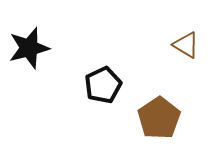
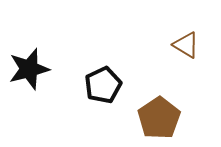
black star: moved 21 px down
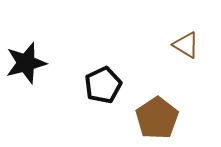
black star: moved 3 px left, 6 px up
brown pentagon: moved 2 px left
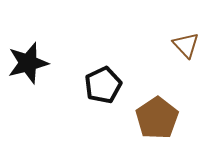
brown triangle: rotated 16 degrees clockwise
black star: moved 2 px right
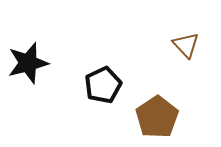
brown pentagon: moved 1 px up
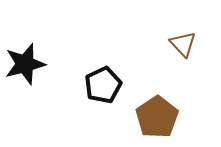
brown triangle: moved 3 px left, 1 px up
black star: moved 3 px left, 1 px down
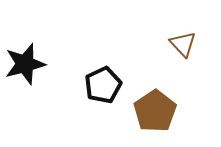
brown pentagon: moved 2 px left, 6 px up
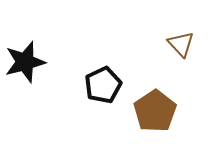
brown triangle: moved 2 px left
black star: moved 2 px up
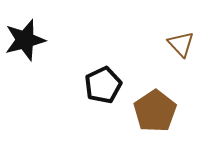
black star: moved 22 px up
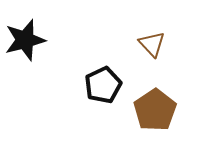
brown triangle: moved 29 px left
brown pentagon: moved 1 px up
